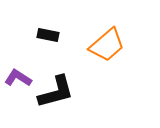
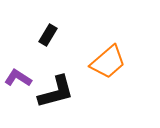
black rectangle: rotated 70 degrees counterclockwise
orange trapezoid: moved 1 px right, 17 px down
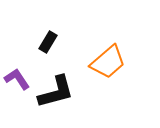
black rectangle: moved 7 px down
purple L-shape: moved 1 px left, 1 px down; rotated 24 degrees clockwise
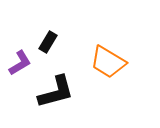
orange trapezoid: rotated 72 degrees clockwise
purple L-shape: moved 3 px right, 16 px up; rotated 92 degrees clockwise
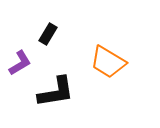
black rectangle: moved 8 px up
black L-shape: rotated 6 degrees clockwise
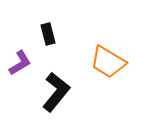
black rectangle: rotated 45 degrees counterclockwise
black L-shape: rotated 42 degrees counterclockwise
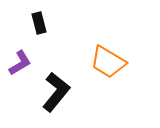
black rectangle: moved 9 px left, 11 px up
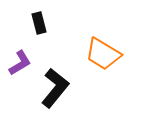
orange trapezoid: moved 5 px left, 8 px up
black L-shape: moved 1 px left, 4 px up
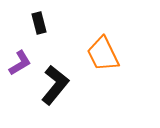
orange trapezoid: rotated 33 degrees clockwise
black L-shape: moved 3 px up
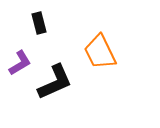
orange trapezoid: moved 3 px left, 2 px up
black L-shape: moved 3 px up; rotated 27 degrees clockwise
